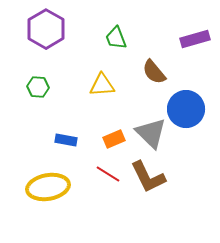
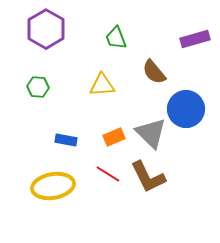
orange rectangle: moved 2 px up
yellow ellipse: moved 5 px right, 1 px up
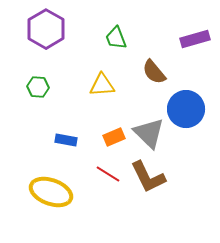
gray triangle: moved 2 px left
yellow ellipse: moved 2 px left, 6 px down; rotated 30 degrees clockwise
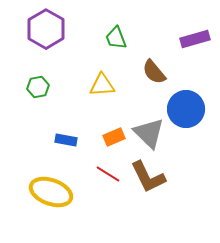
green hexagon: rotated 15 degrees counterclockwise
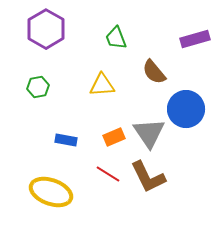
gray triangle: rotated 12 degrees clockwise
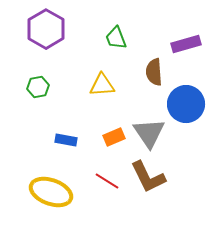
purple rectangle: moved 9 px left, 5 px down
brown semicircle: rotated 36 degrees clockwise
blue circle: moved 5 px up
red line: moved 1 px left, 7 px down
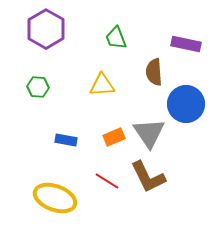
purple rectangle: rotated 28 degrees clockwise
green hexagon: rotated 15 degrees clockwise
yellow ellipse: moved 4 px right, 6 px down
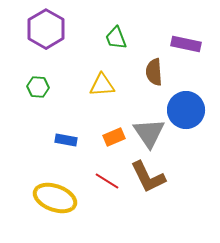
blue circle: moved 6 px down
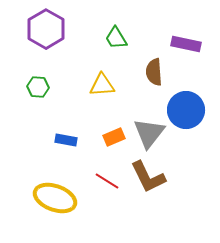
green trapezoid: rotated 10 degrees counterclockwise
gray triangle: rotated 12 degrees clockwise
